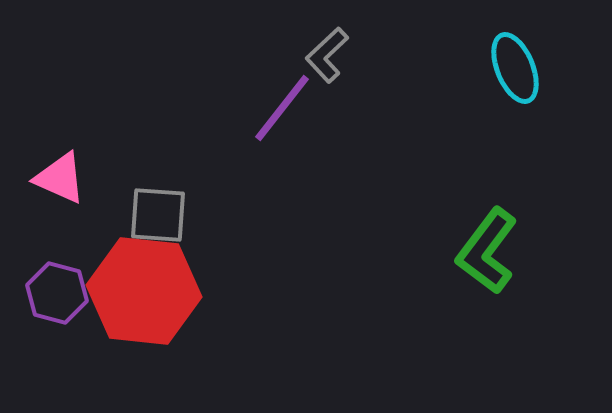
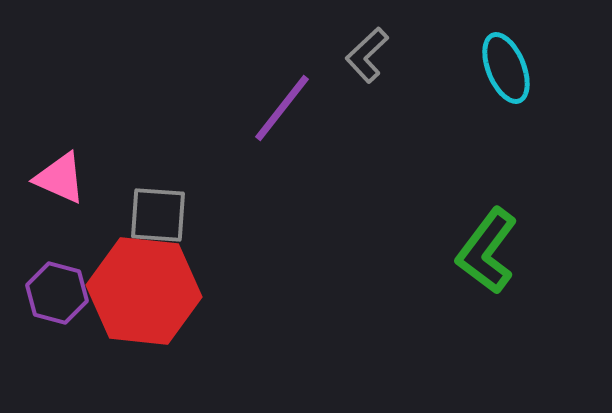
gray L-shape: moved 40 px right
cyan ellipse: moved 9 px left
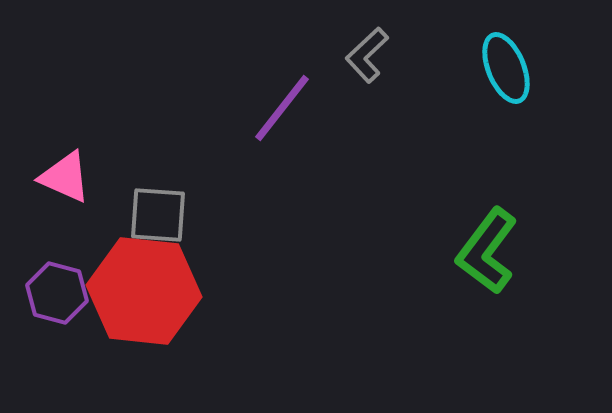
pink triangle: moved 5 px right, 1 px up
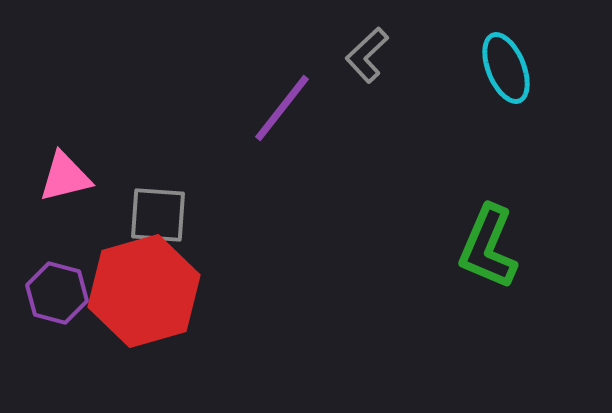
pink triangle: rotated 38 degrees counterclockwise
green L-shape: moved 1 px right, 4 px up; rotated 14 degrees counterclockwise
red hexagon: rotated 22 degrees counterclockwise
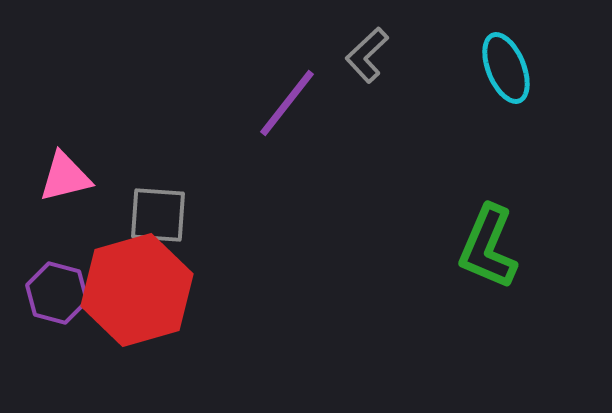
purple line: moved 5 px right, 5 px up
red hexagon: moved 7 px left, 1 px up
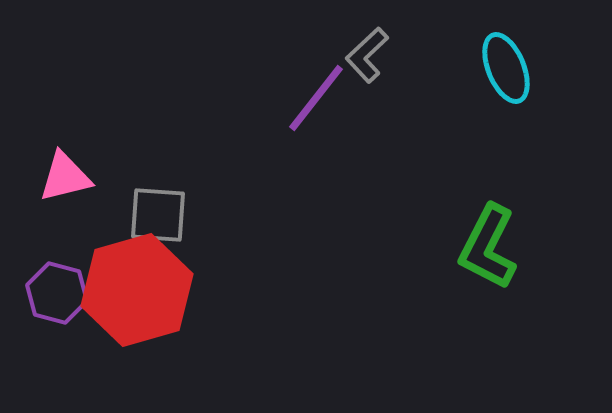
purple line: moved 29 px right, 5 px up
green L-shape: rotated 4 degrees clockwise
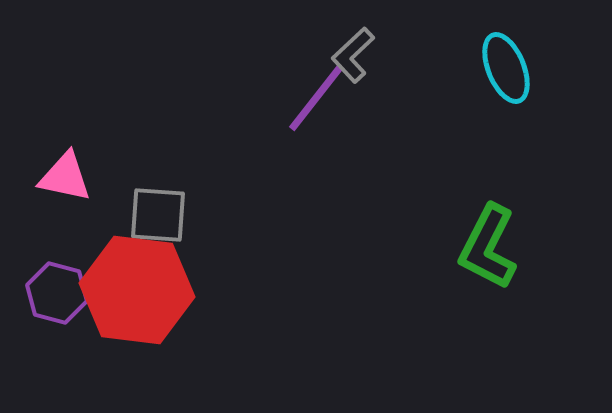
gray L-shape: moved 14 px left
pink triangle: rotated 26 degrees clockwise
red hexagon: rotated 23 degrees clockwise
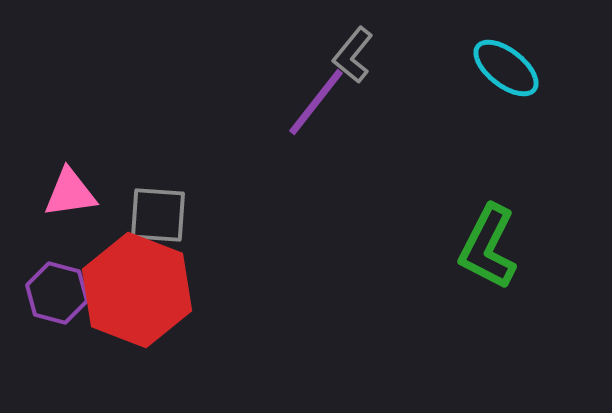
gray L-shape: rotated 8 degrees counterclockwise
cyan ellipse: rotated 30 degrees counterclockwise
purple line: moved 4 px down
pink triangle: moved 5 px right, 16 px down; rotated 20 degrees counterclockwise
red hexagon: rotated 14 degrees clockwise
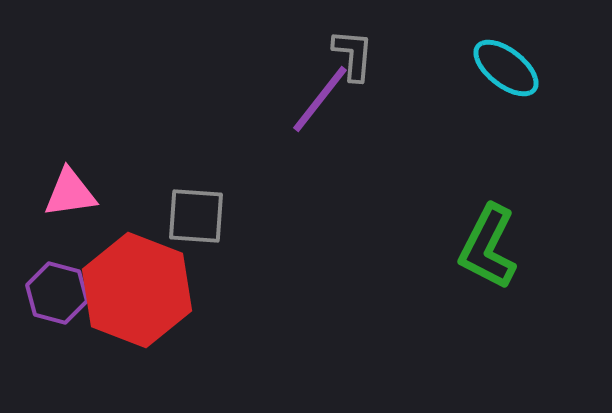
gray L-shape: rotated 146 degrees clockwise
purple line: moved 4 px right, 3 px up
gray square: moved 38 px right, 1 px down
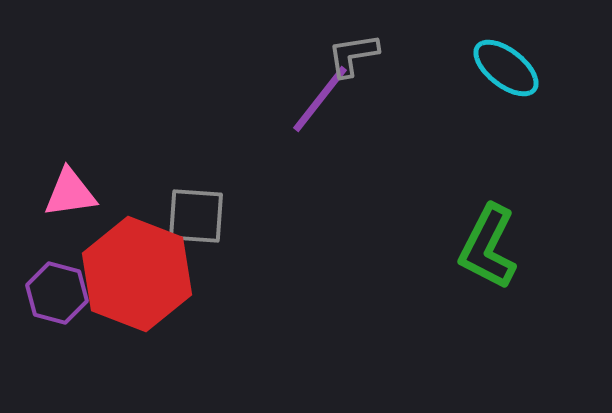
gray L-shape: rotated 104 degrees counterclockwise
red hexagon: moved 16 px up
